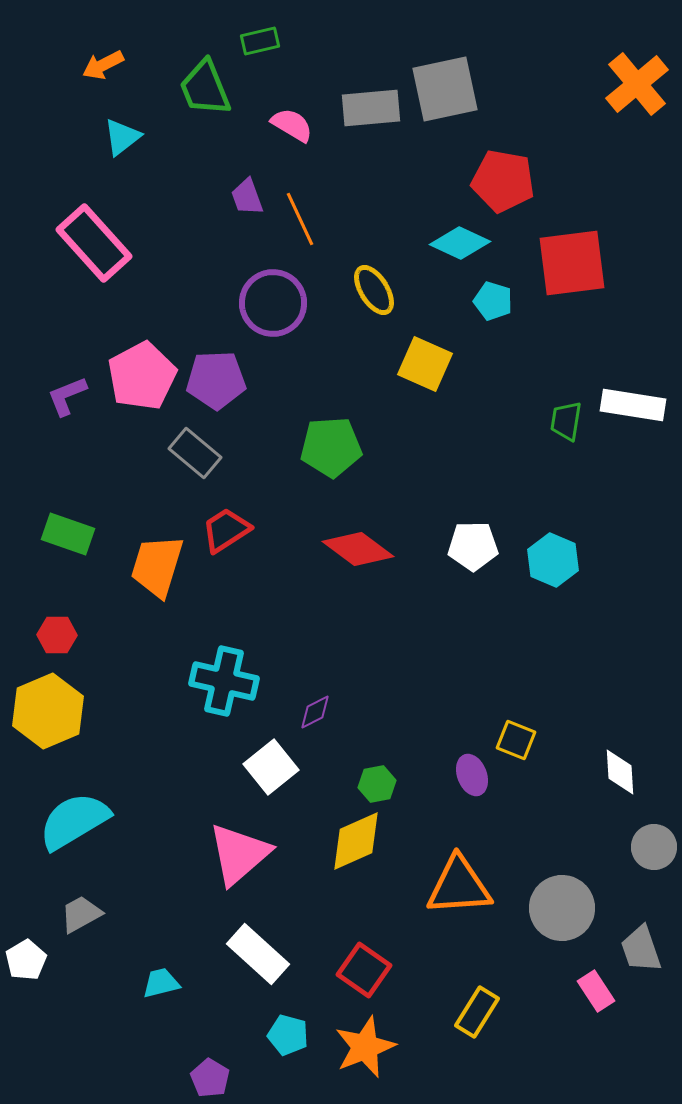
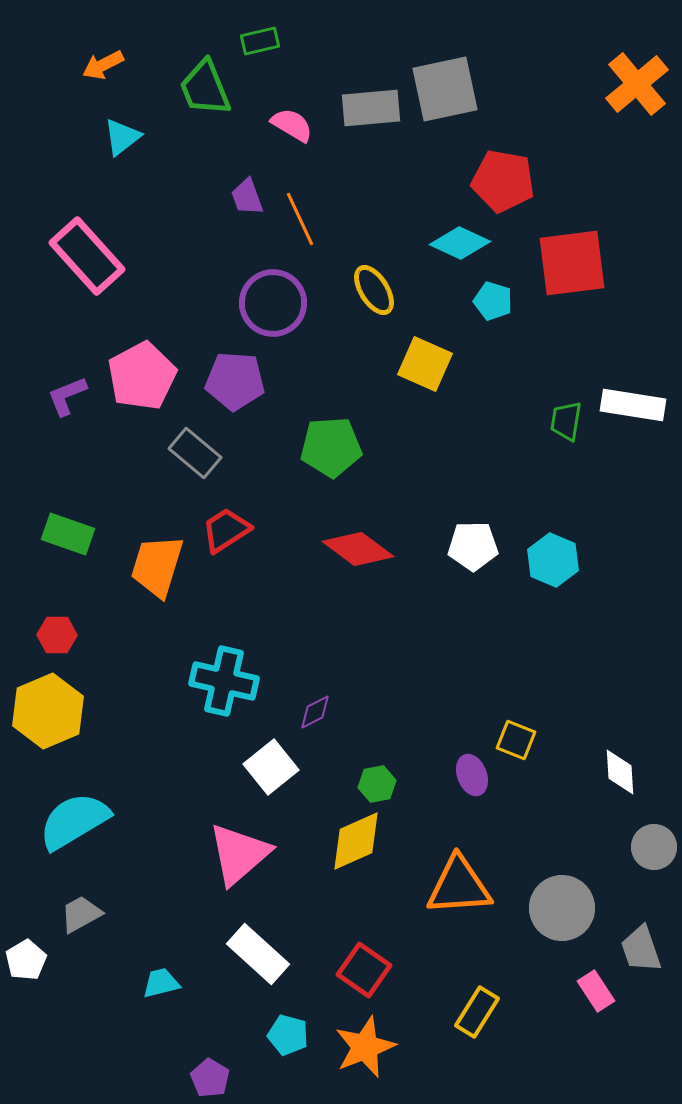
pink rectangle at (94, 243): moved 7 px left, 13 px down
purple pentagon at (216, 380): moved 19 px right, 1 px down; rotated 6 degrees clockwise
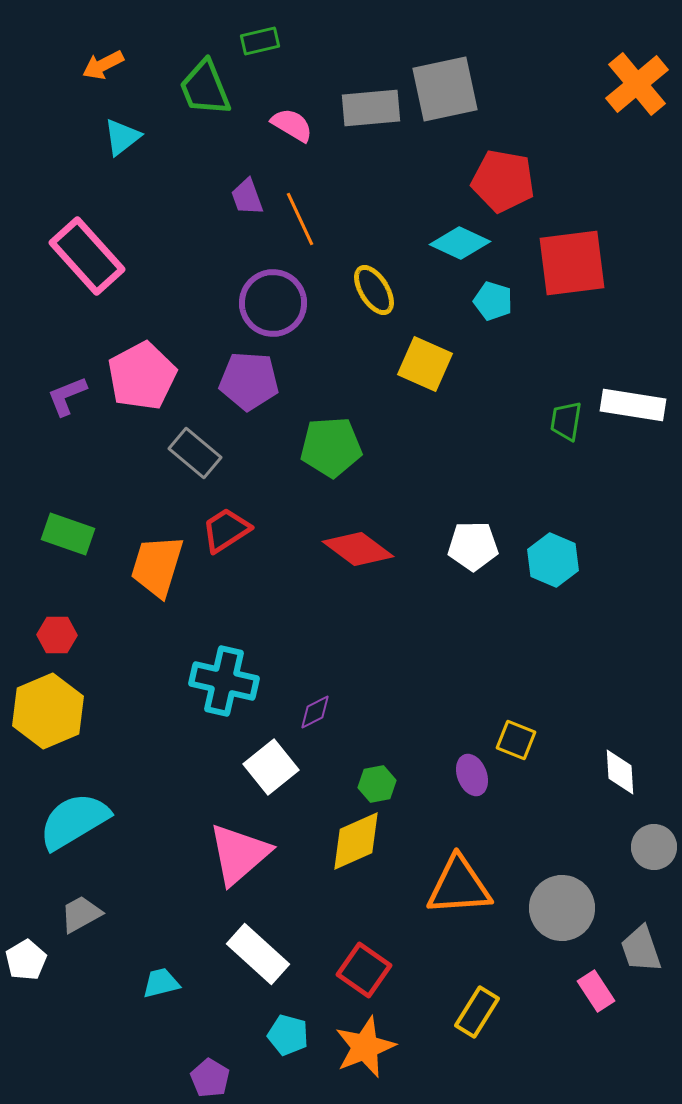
purple pentagon at (235, 381): moved 14 px right
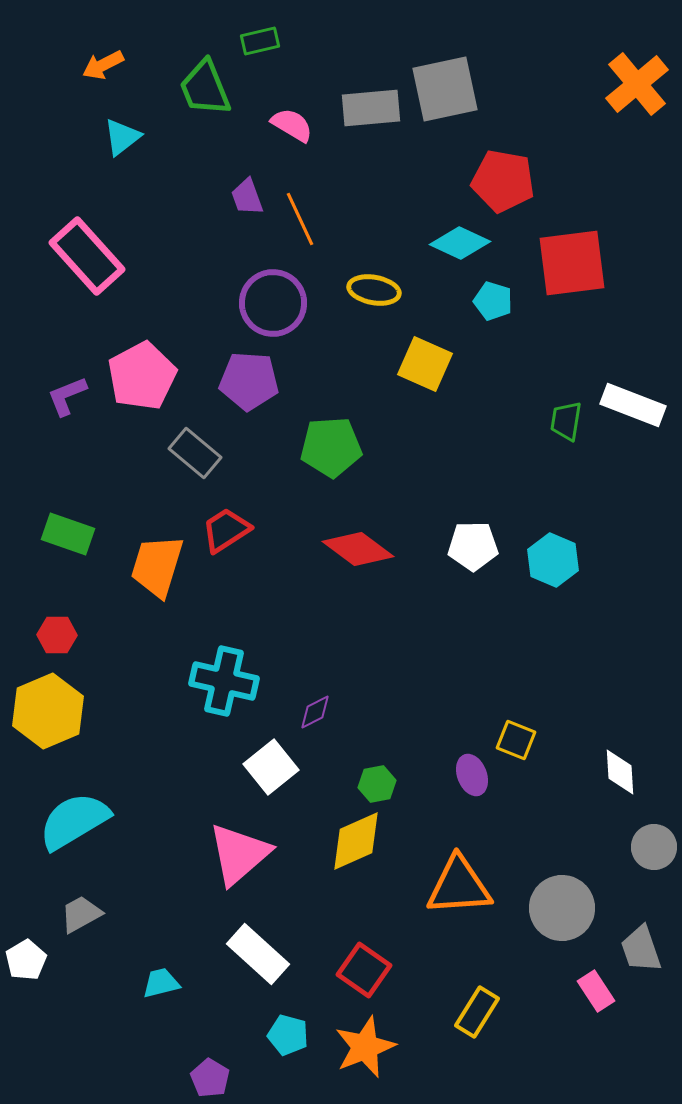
yellow ellipse at (374, 290): rotated 48 degrees counterclockwise
white rectangle at (633, 405): rotated 12 degrees clockwise
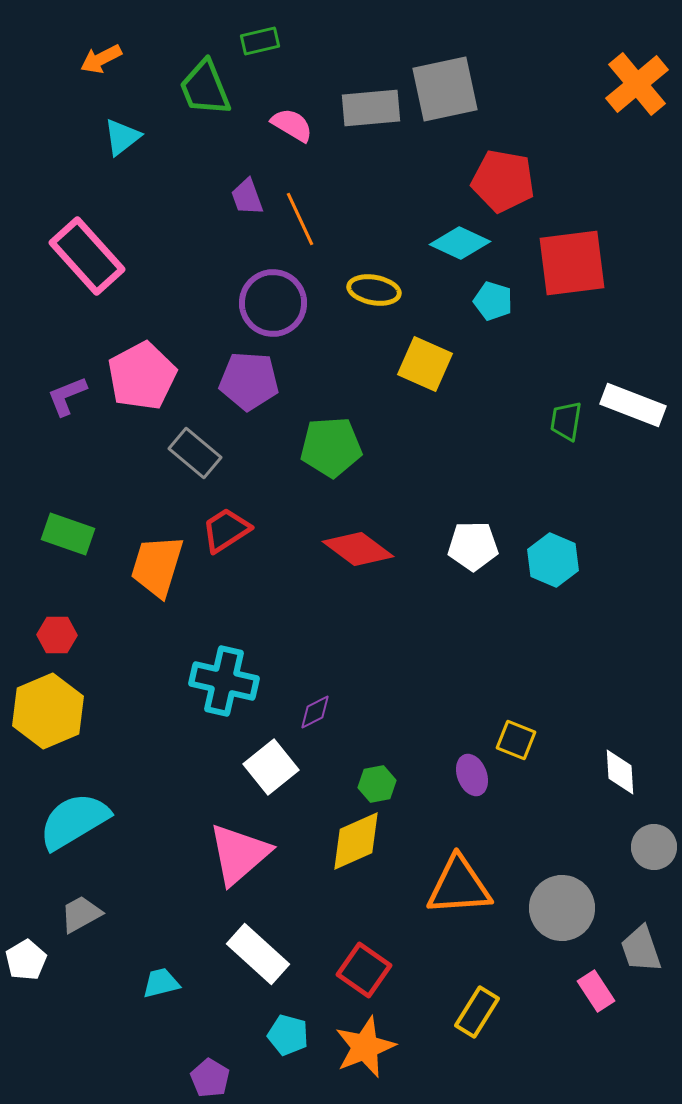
orange arrow at (103, 65): moved 2 px left, 6 px up
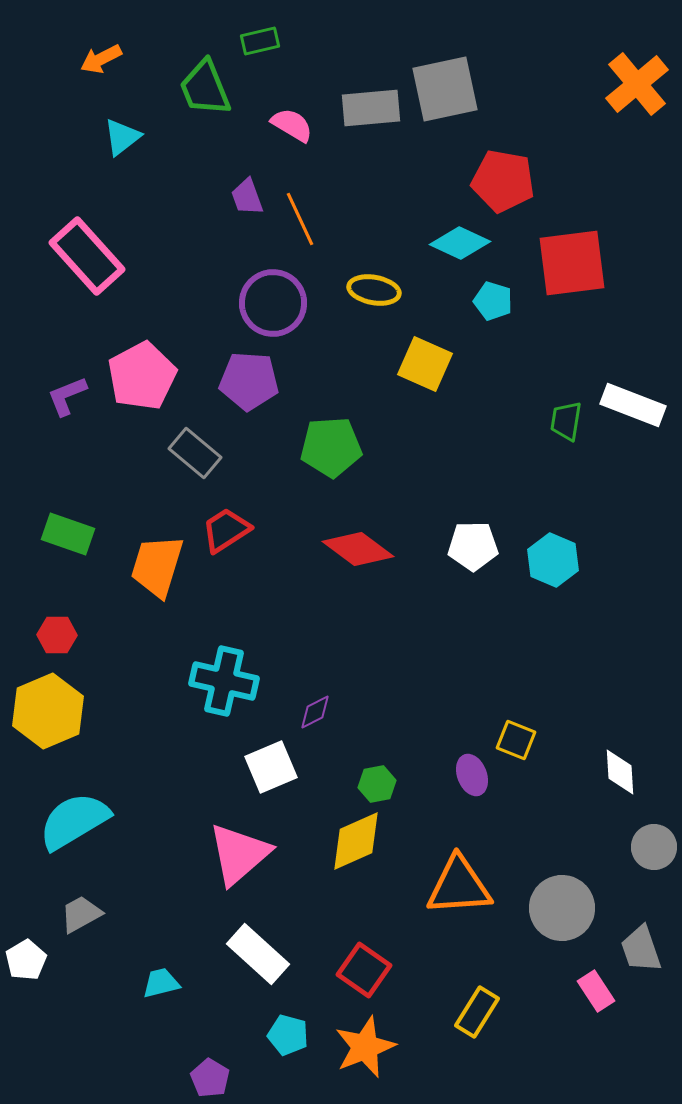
white square at (271, 767): rotated 16 degrees clockwise
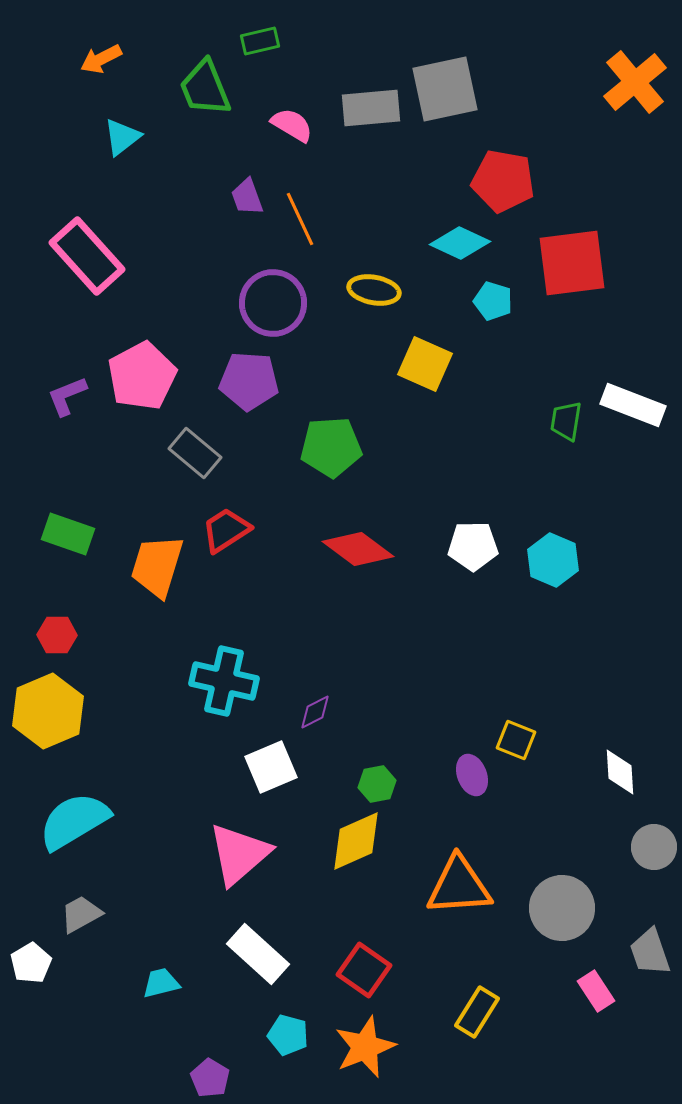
orange cross at (637, 84): moved 2 px left, 2 px up
gray trapezoid at (641, 949): moved 9 px right, 3 px down
white pentagon at (26, 960): moved 5 px right, 3 px down
